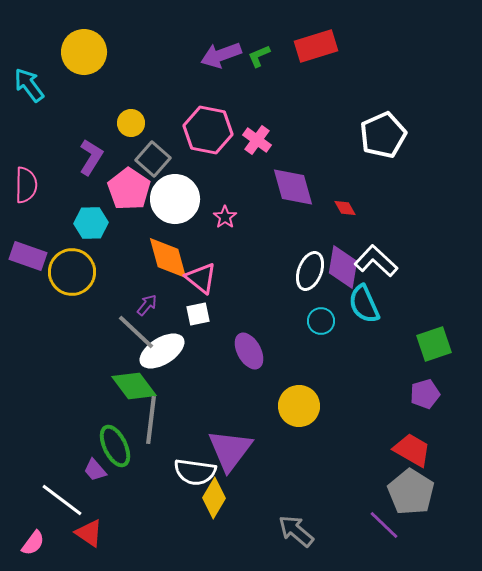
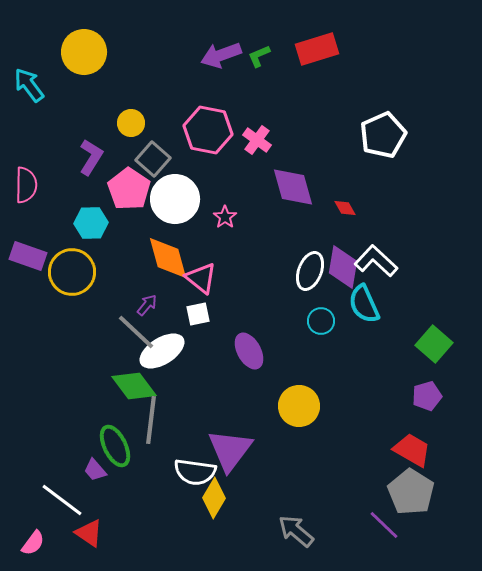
red rectangle at (316, 46): moved 1 px right, 3 px down
green square at (434, 344): rotated 30 degrees counterclockwise
purple pentagon at (425, 394): moved 2 px right, 2 px down
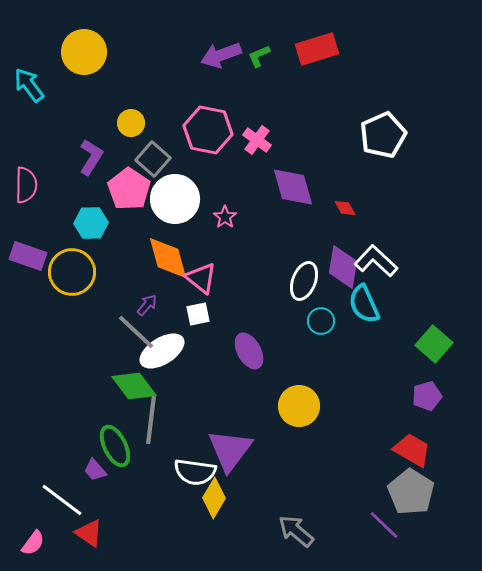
white ellipse at (310, 271): moved 6 px left, 10 px down
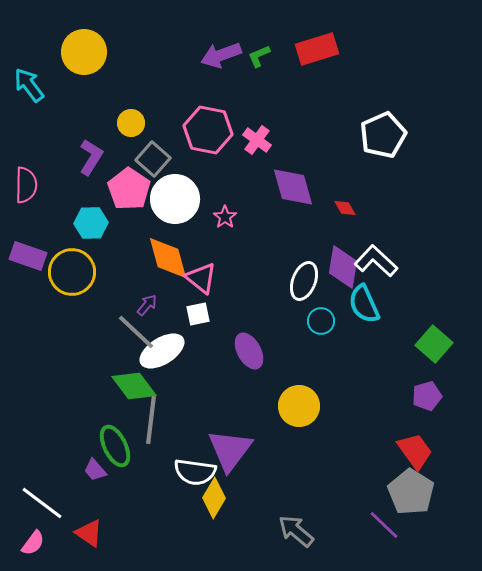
red trapezoid at (412, 450): moved 3 px right, 1 px down; rotated 24 degrees clockwise
white line at (62, 500): moved 20 px left, 3 px down
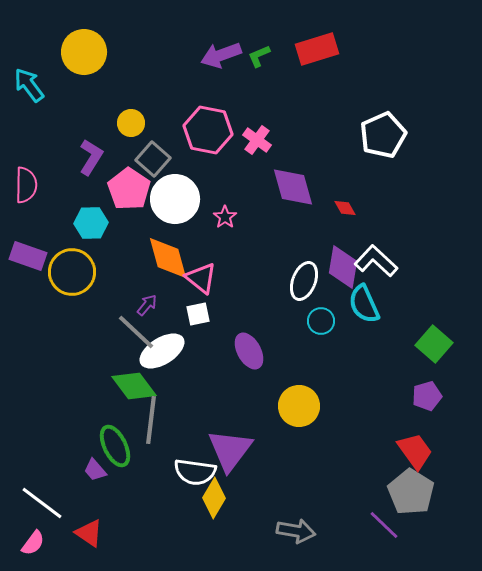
gray arrow at (296, 531): rotated 150 degrees clockwise
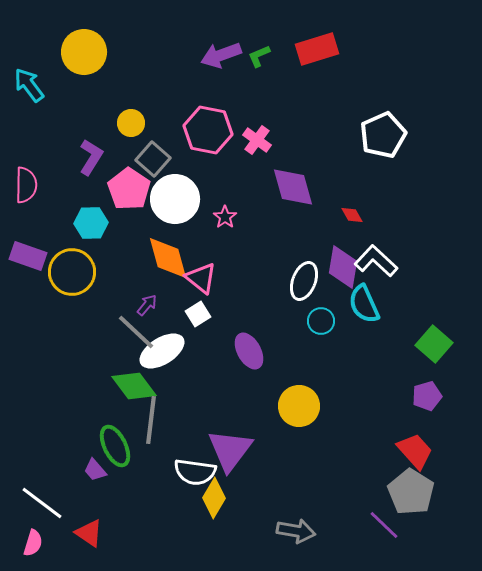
red diamond at (345, 208): moved 7 px right, 7 px down
white square at (198, 314): rotated 20 degrees counterclockwise
red trapezoid at (415, 451): rotated 6 degrees counterclockwise
pink semicircle at (33, 543): rotated 20 degrees counterclockwise
